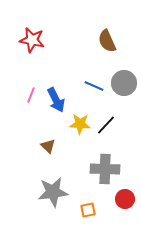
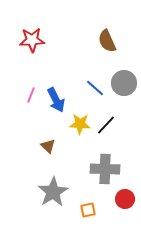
red star: rotated 15 degrees counterclockwise
blue line: moved 1 px right, 2 px down; rotated 18 degrees clockwise
gray star: rotated 24 degrees counterclockwise
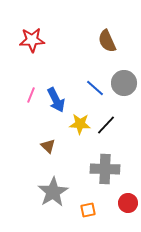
red circle: moved 3 px right, 4 px down
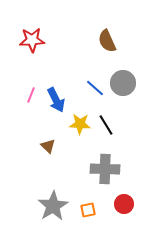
gray circle: moved 1 px left
black line: rotated 75 degrees counterclockwise
gray star: moved 14 px down
red circle: moved 4 px left, 1 px down
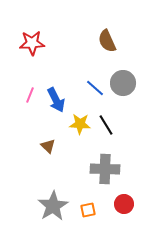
red star: moved 3 px down
pink line: moved 1 px left
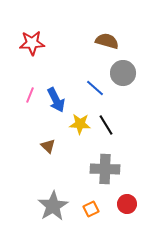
brown semicircle: rotated 130 degrees clockwise
gray circle: moved 10 px up
red circle: moved 3 px right
orange square: moved 3 px right, 1 px up; rotated 14 degrees counterclockwise
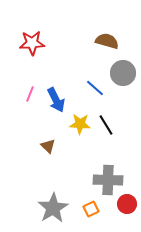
pink line: moved 1 px up
gray cross: moved 3 px right, 11 px down
gray star: moved 2 px down
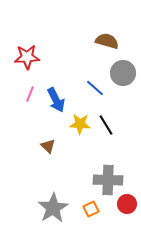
red star: moved 5 px left, 14 px down
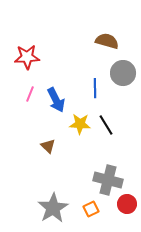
blue line: rotated 48 degrees clockwise
gray cross: rotated 12 degrees clockwise
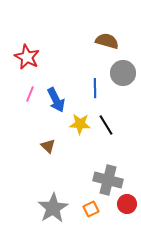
red star: rotated 30 degrees clockwise
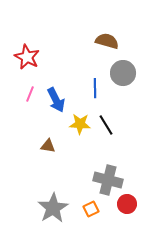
brown triangle: rotated 35 degrees counterclockwise
